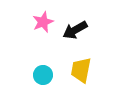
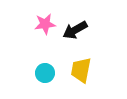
pink star: moved 2 px right, 2 px down; rotated 15 degrees clockwise
cyan circle: moved 2 px right, 2 px up
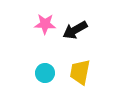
pink star: rotated 10 degrees clockwise
yellow trapezoid: moved 1 px left, 2 px down
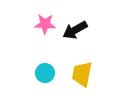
yellow trapezoid: moved 2 px right, 2 px down
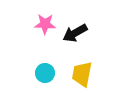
black arrow: moved 3 px down
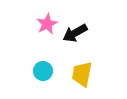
pink star: moved 2 px right; rotated 30 degrees counterclockwise
cyan circle: moved 2 px left, 2 px up
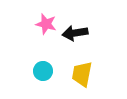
pink star: moved 1 px left; rotated 30 degrees counterclockwise
black arrow: rotated 20 degrees clockwise
